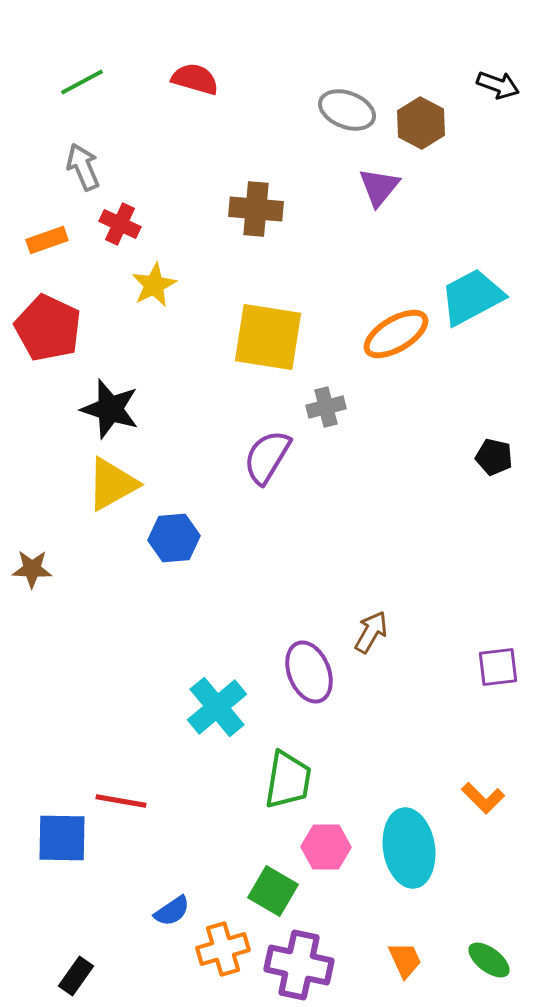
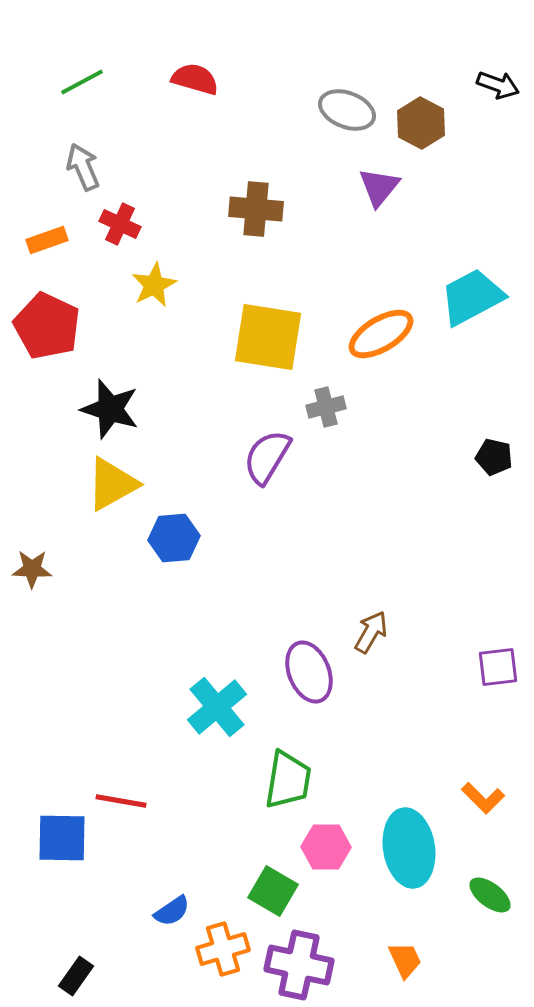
red pentagon: moved 1 px left, 2 px up
orange ellipse: moved 15 px left
green ellipse: moved 1 px right, 65 px up
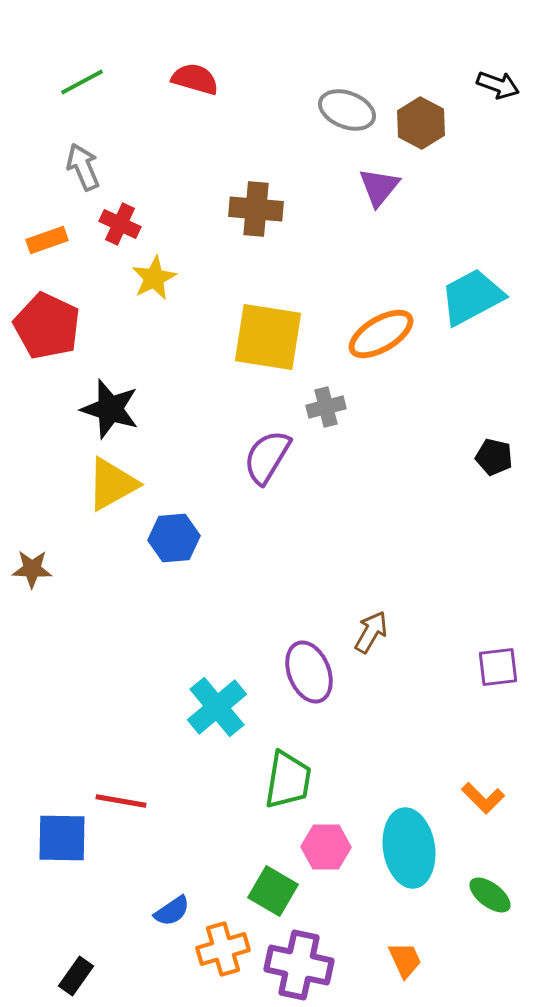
yellow star: moved 7 px up
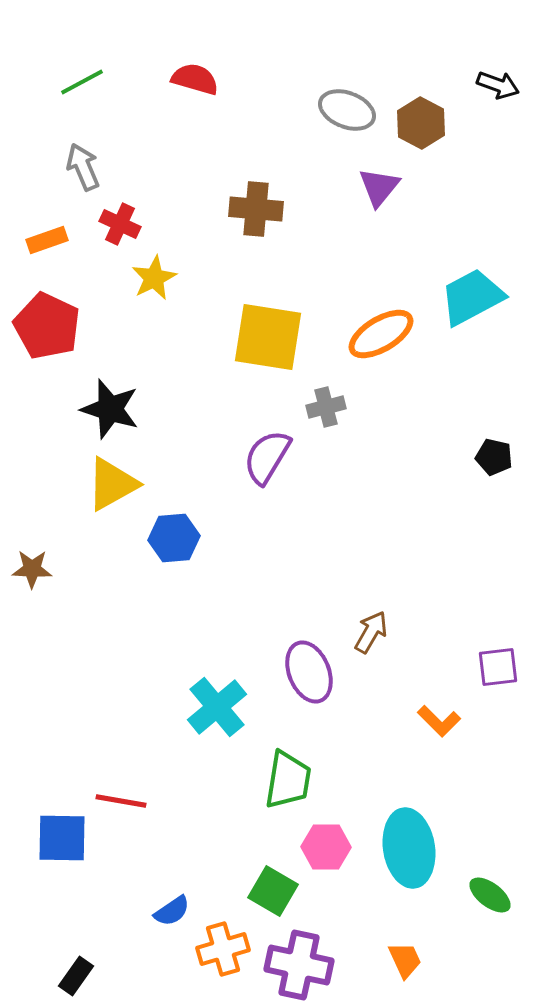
orange L-shape: moved 44 px left, 77 px up
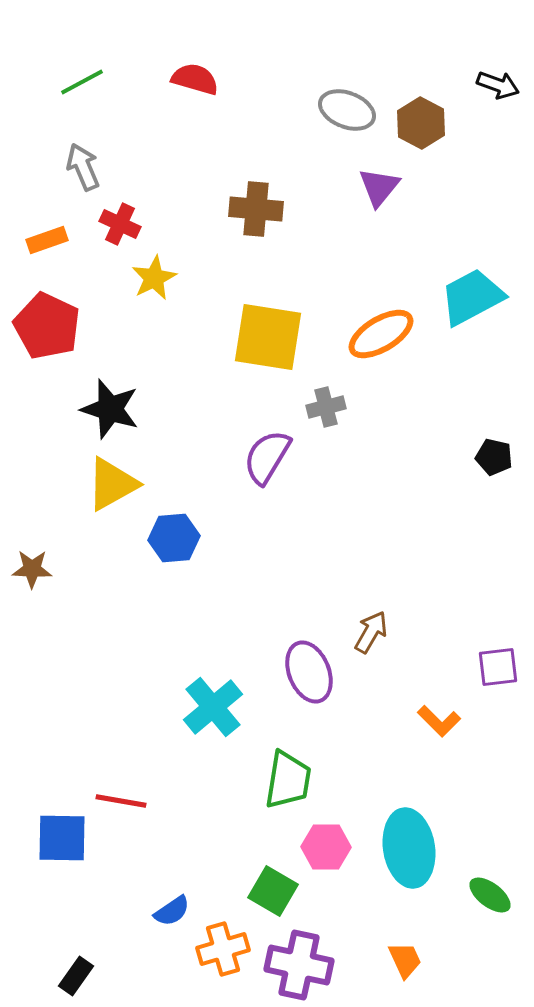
cyan cross: moved 4 px left
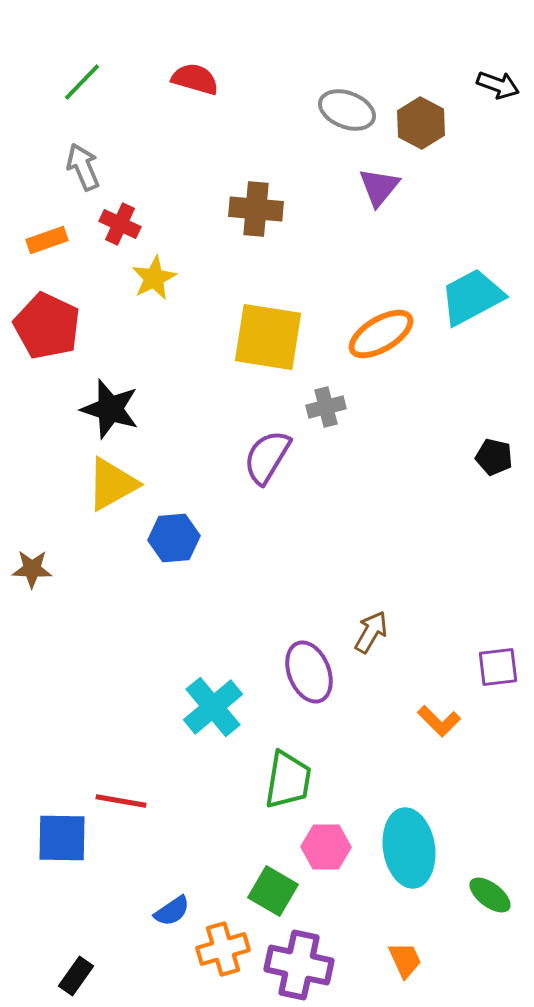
green line: rotated 18 degrees counterclockwise
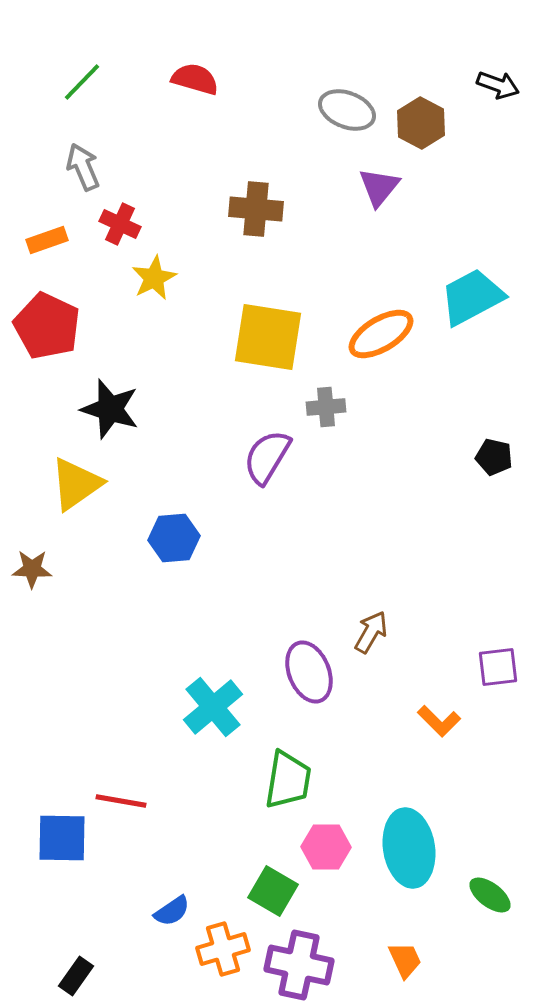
gray cross: rotated 9 degrees clockwise
yellow triangle: moved 36 px left; rotated 6 degrees counterclockwise
